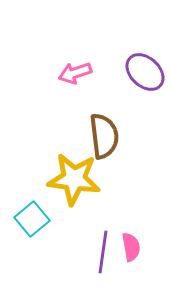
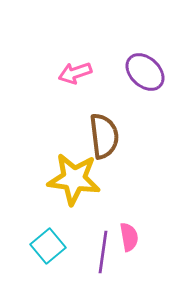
cyan square: moved 16 px right, 27 px down
pink semicircle: moved 2 px left, 10 px up
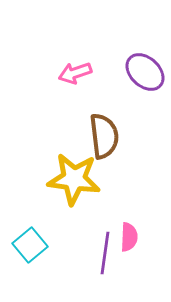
pink semicircle: rotated 12 degrees clockwise
cyan square: moved 18 px left, 1 px up
purple line: moved 2 px right, 1 px down
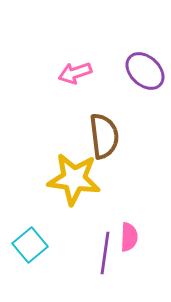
purple ellipse: moved 1 px up
